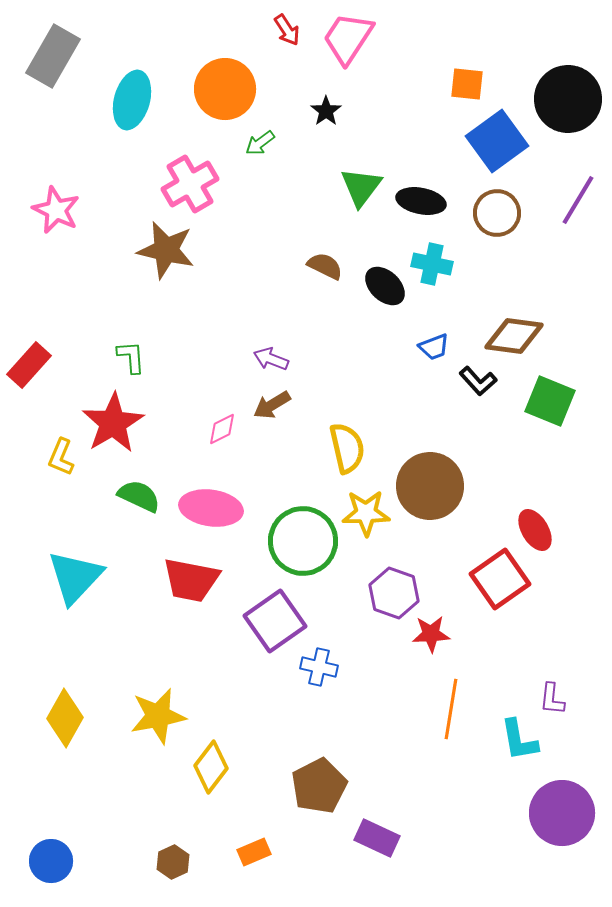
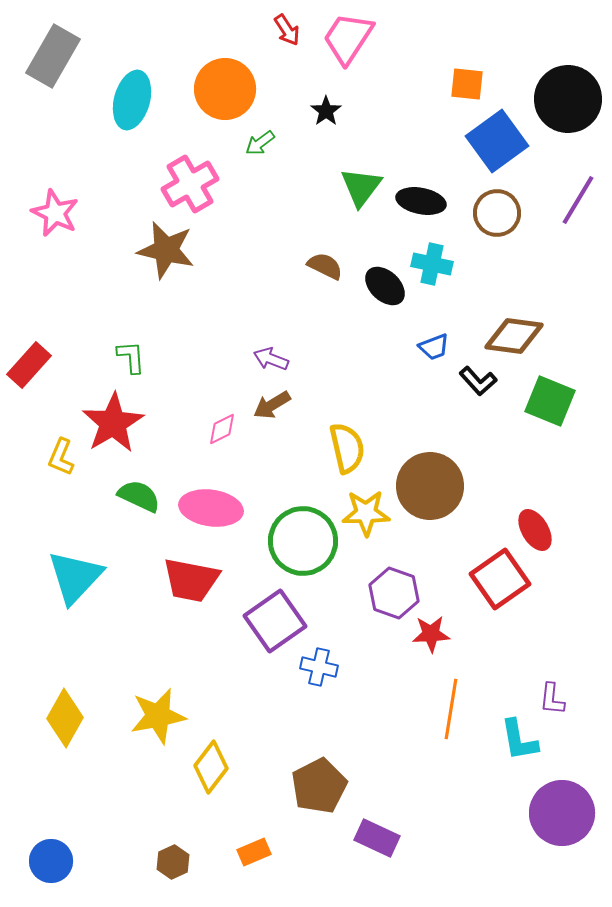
pink star at (56, 210): moved 1 px left, 3 px down
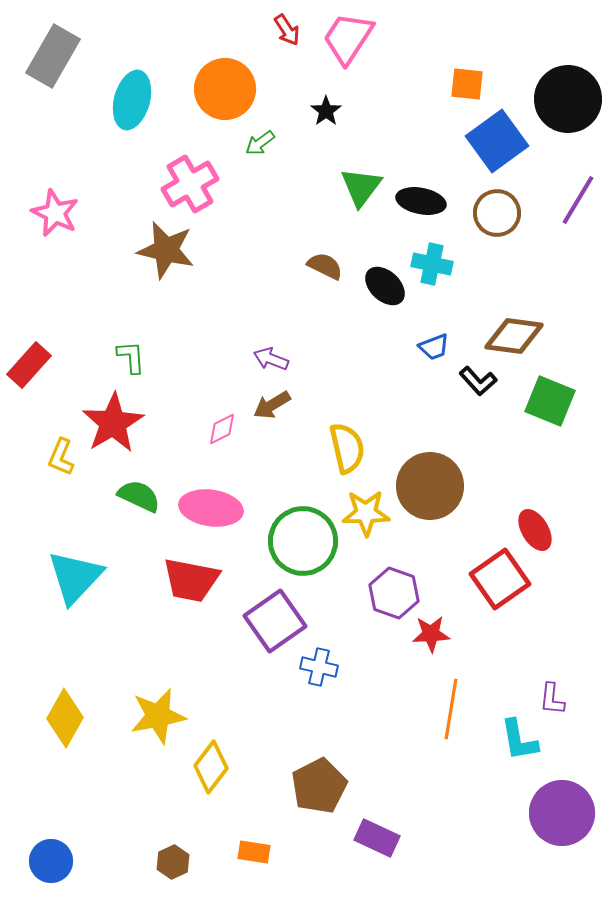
orange rectangle at (254, 852): rotated 32 degrees clockwise
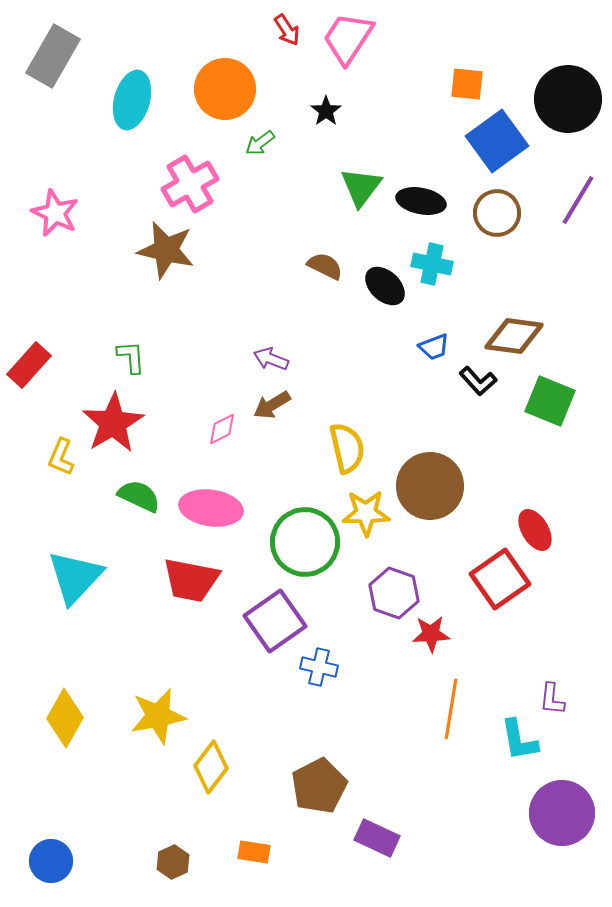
green circle at (303, 541): moved 2 px right, 1 px down
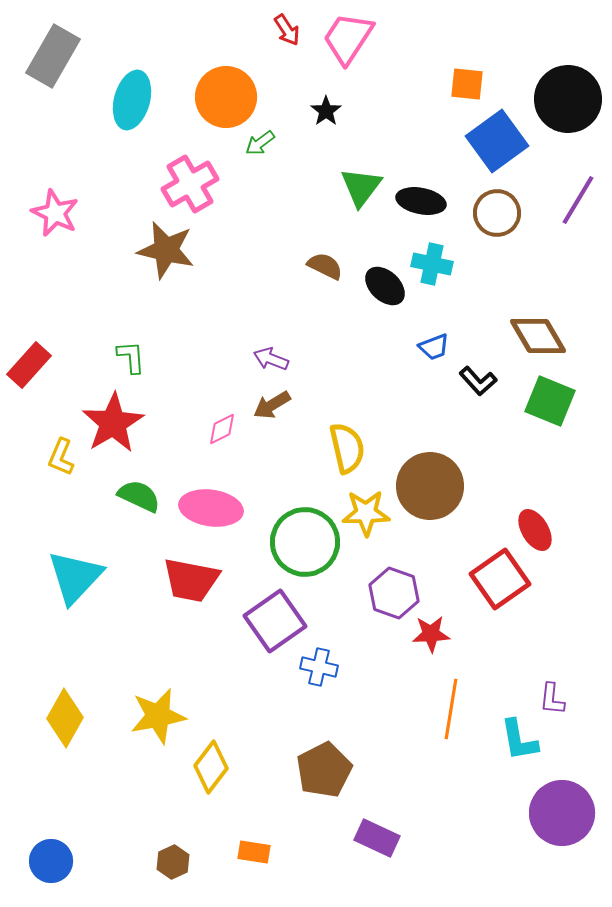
orange circle at (225, 89): moved 1 px right, 8 px down
brown diamond at (514, 336): moved 24 px right; rotated 52 degrees clockwise
brown pentagon at (319, 786): moved 5 px right, 16 px up
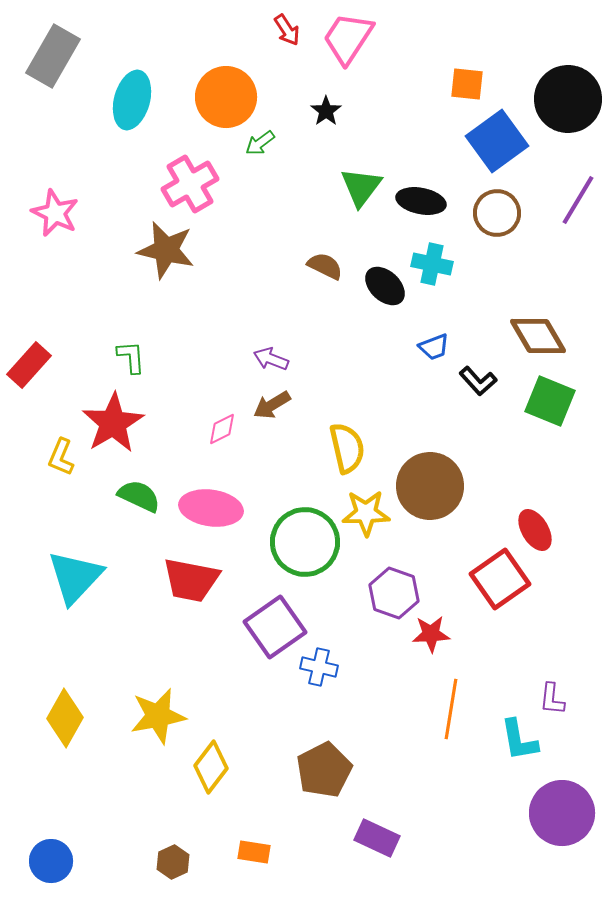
purple square at (275, 621): moved 6 px down
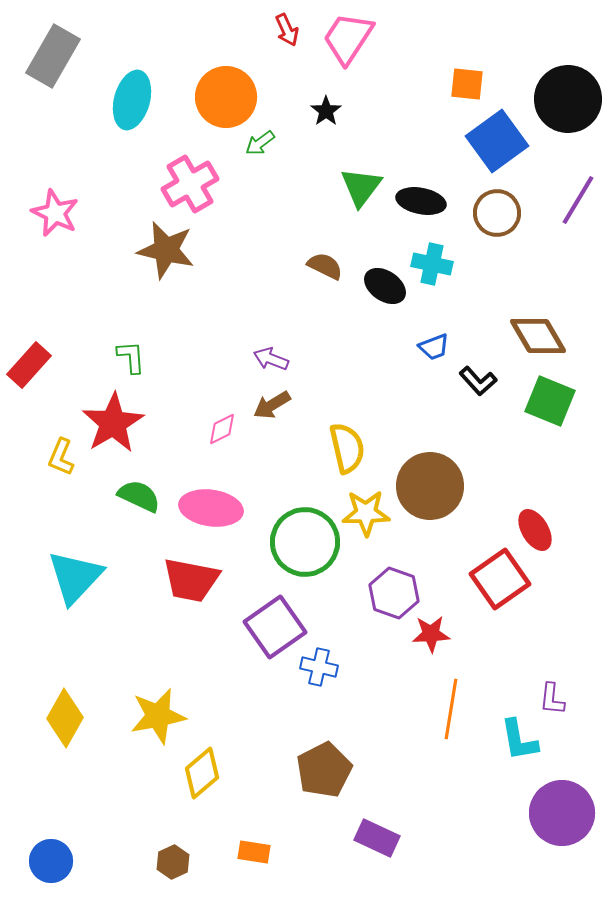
red arrow at (287, 30): rotated 8 degrees clockwise
black ellipse at (385, 286): rotated 9 degrees counterclockwise
yellow diamond at (211, 767): moved 9 px left, 6 px down; rotated 12 degrees clockwise
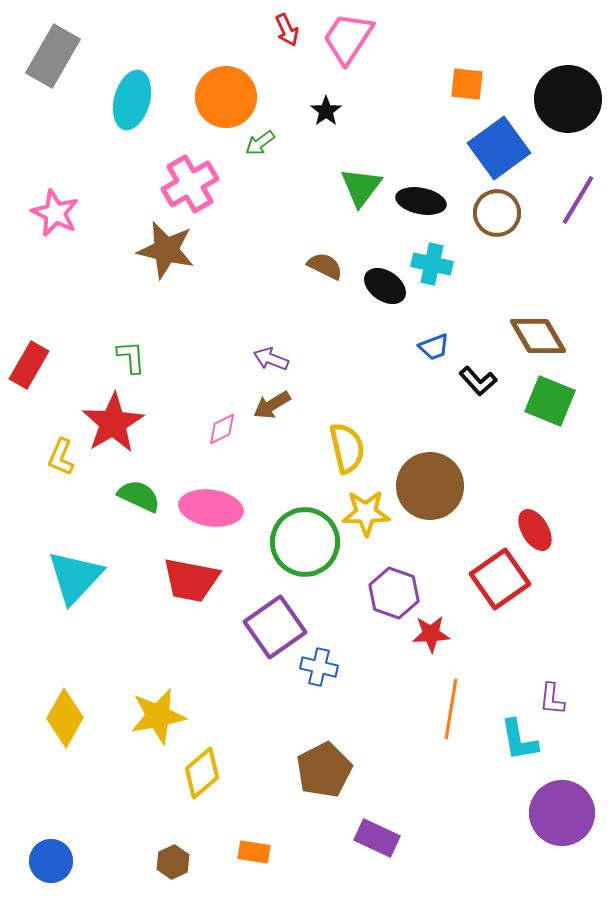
blue square at (497, 141): moved 2 px right, 7 px down
red rectangle at (29, 365): rotated 12 degrees counterclockwise
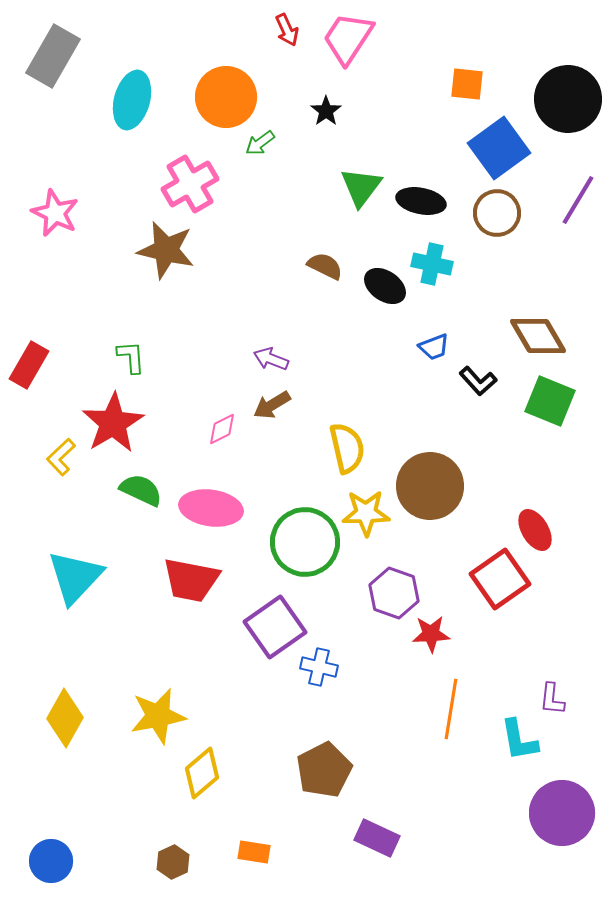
yellow L-shape at (61, 457): rotated 24 degrees clockwise
green semicircle at (139, 496): moved 2 px right, 6 px up
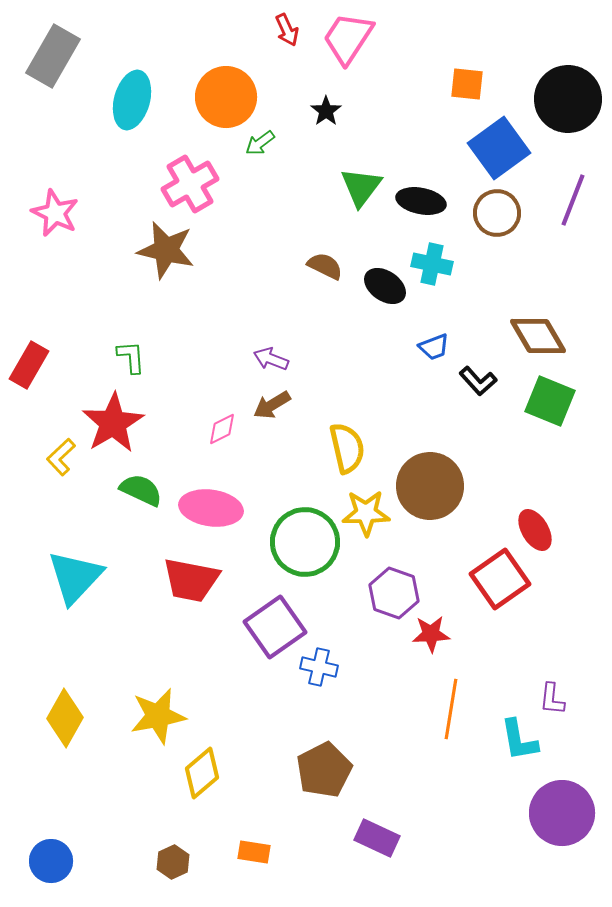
purple line at (578, 200): moved 5 px left; rotated 10 degrees counterclockwise
